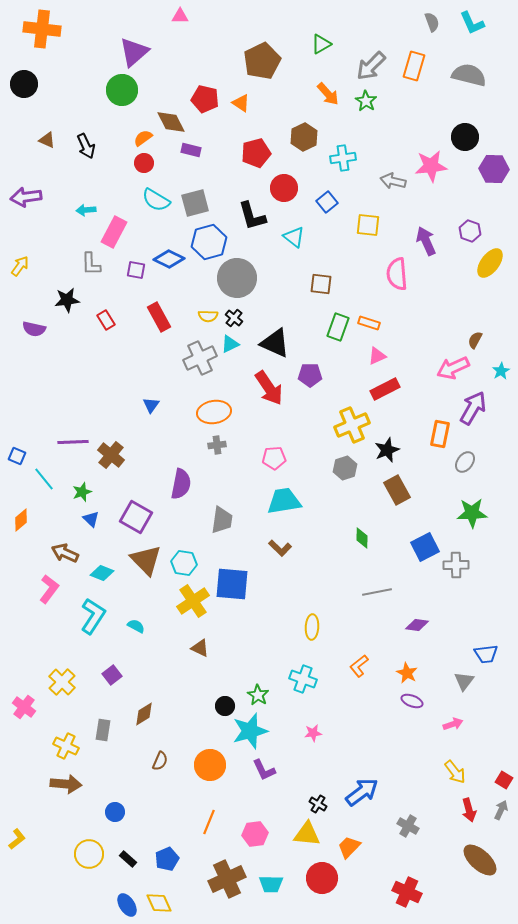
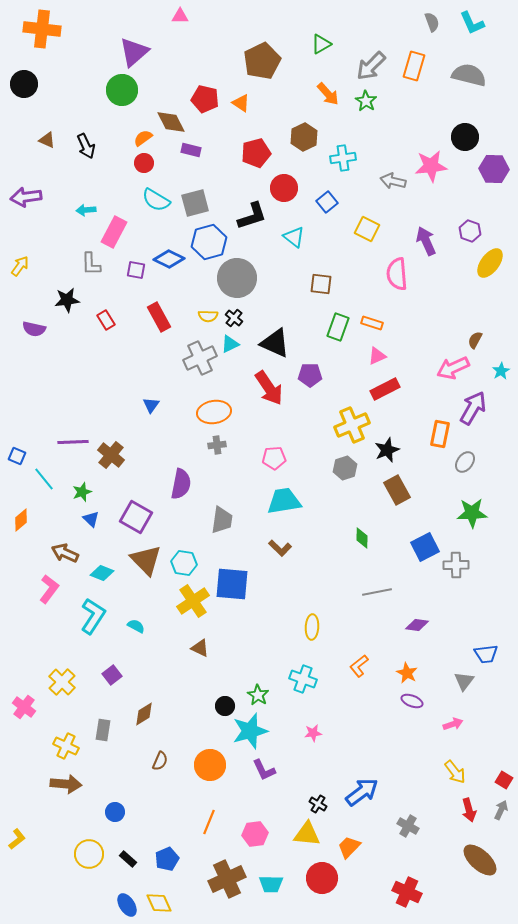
black L-shape at (252, 216): rotated 92 degrees counterclockwise
yellow square at (368, 225): moved 1 px left, 4 px down; rotated 20 degrees clockwise
orange rectangle at (369, 323): moved 3 px right
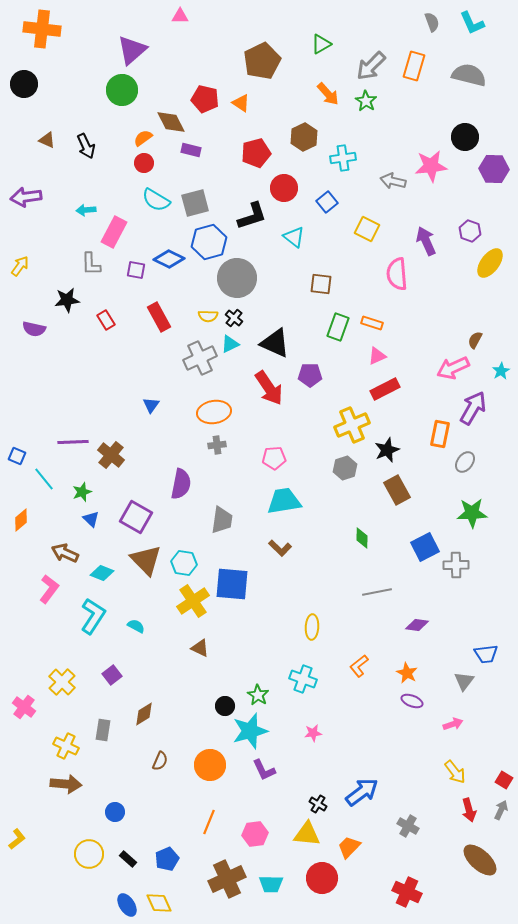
purple triangle at (134, 52): moved 2 px left, 2 px up
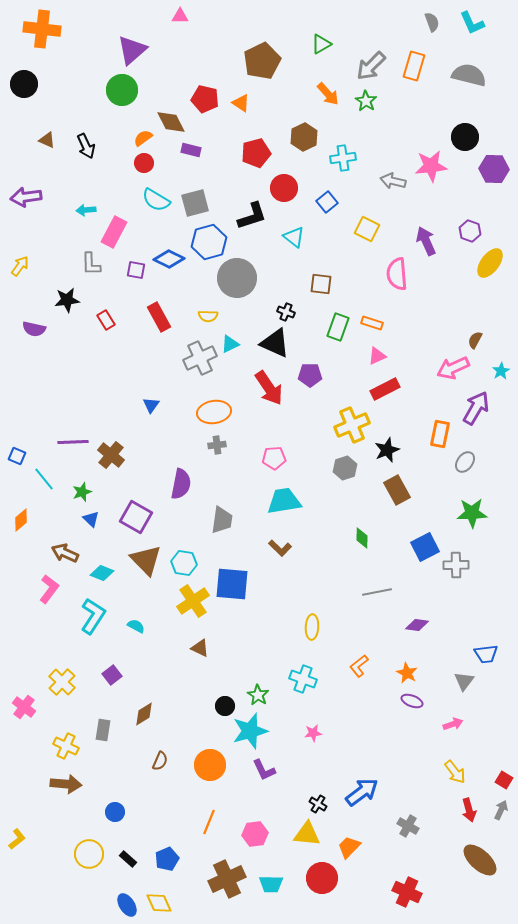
black cross at (234, 318): moved 52 px right, 6 px up; rotated 18 degrees counterclockwise
purple arrow at (473, 408): moved 3 px right
